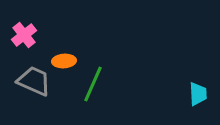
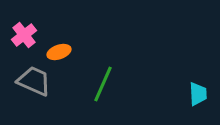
orange ellipse: moved 5 px left, 9 px up; rotated 15 degrees counterclockwise
green line: moved 10 px right
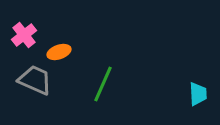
gray trapezoid: moved 1 px right, 1 px up
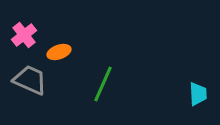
gray trapezoid: moved 5 px left
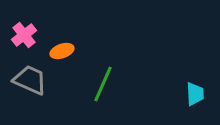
orange ellipse: moved 3 px right, 1 px up
cyan trapezoid: moved 3 px left
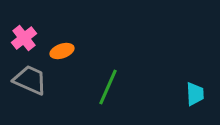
pink cross: moved 3 px down
green line: moved 5 px right, 3 px down
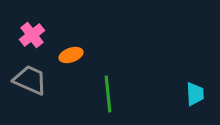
pink cross: moved 8 px right, 3 px up
orange ellipse: moved 9 px right, 4 px down
green line: moved 7 px down; rotated 30 degrees counterclockwise
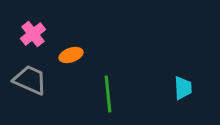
pink cross: moved 1 px right, 1 px up
cyan trapezoid: moved 12 px left, 6 px up
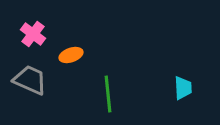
pink cross: rotated 15 degrees counterclockwise
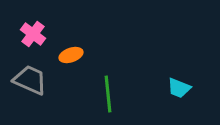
cyan trapezoid: moved 4 px left; rotated 115 degrees clockwise
